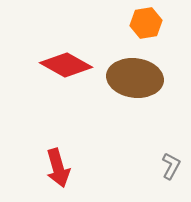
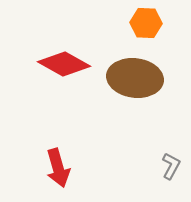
orange hexagon: rotated 12 degrees clockwise
red diamond: moved 2 px left, 1 px up
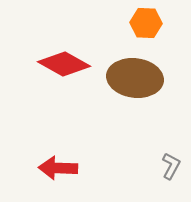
red arrow: rotated 108 degrees clockwise
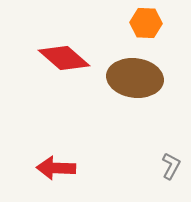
red diamond: moved 6 px up; rotated 12 degrees clockwise
red arrow: moved 2 px left
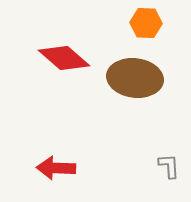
gray L-shape: moved 2 px left; rotated 32 degrees counterclockwise
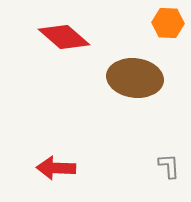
orange hexagon: moved 22 px right
red diamond: moved 21 px up
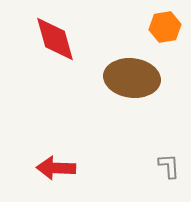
orange hexagon: moved 3 px left, 4 px down; rotated 12 degrees counterclockwise
red diamond: moved 9 px left, 2 px down; rotated 33 degrees clockwise
brown ellipse: moved 3 px left
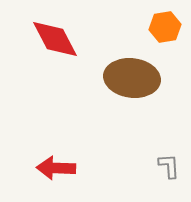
red diamond: rotated 12 degrees counterclockwise
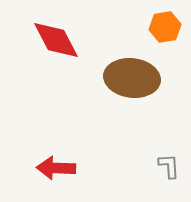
red diamond: moved 1 px right, 1 px down
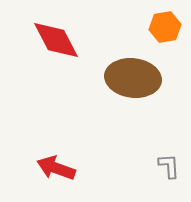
brown ellipse: moved 1 px right
red arrow: rotated 18 degrees clockwise
